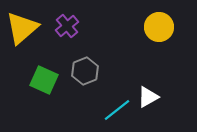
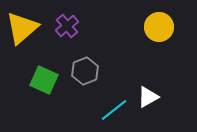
cyan line: moved 3 px left
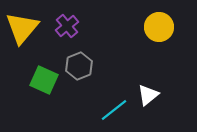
yellow triangle: rotated 9 degrees counterclockwise
gray hexagon: moved 6 px left, 5 px up
white triangle: moved 2 px up; rotated 10 degrees counterclockwise
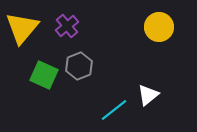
green square: moved 5 px up
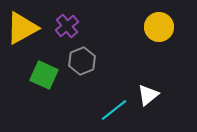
yellow triangle: rotated 21 degrees clockwise
gray hexagon: moved 3 px right, 5 px up
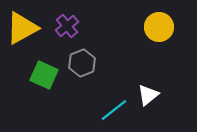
gray hexagon: moved 2 px down
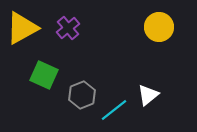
purple cross: moved 1 px right, 2 px down
gray hexagon: moved 32 px down
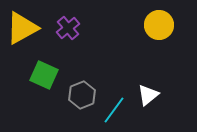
yellow circle: moved 2 px up
cyan line: rotated 16 degrees counterclockwise
